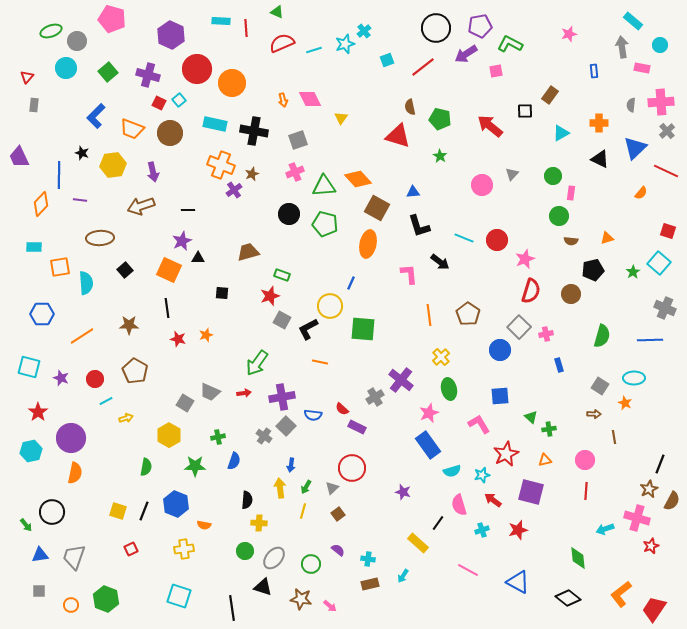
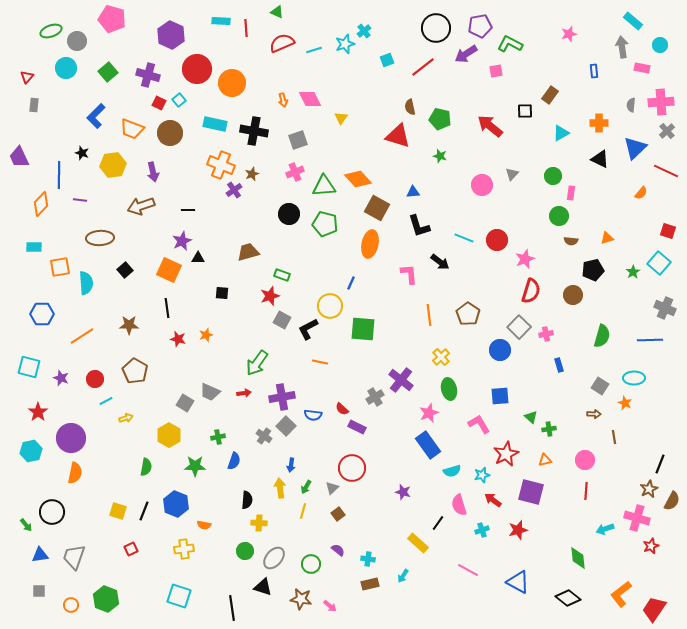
green star at (440, 156): rotated 16 degrees counterclockwise
orange ellipse at (368, 244): moved 2 px right
brown circle at (571, 294): moved 2 px right, 1 px down
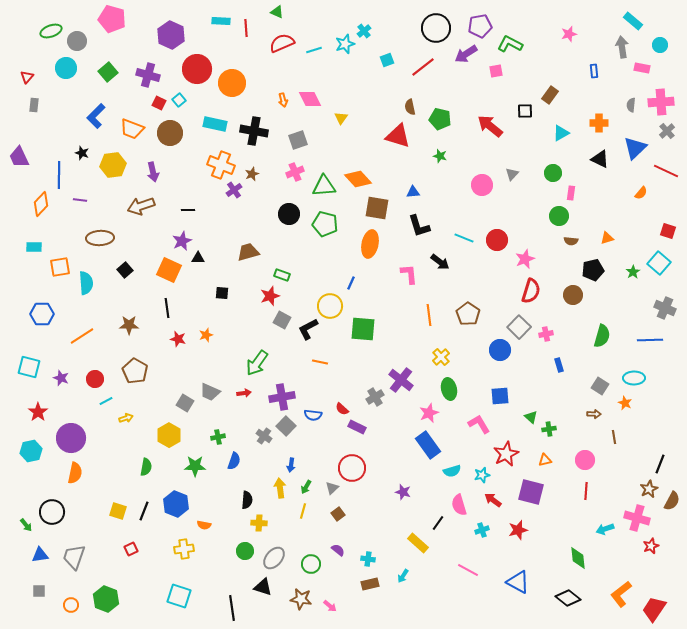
green circle at (553, 176): moved 3 px up
brown square at (377, 208): rotated 20 degrees counterclockwise
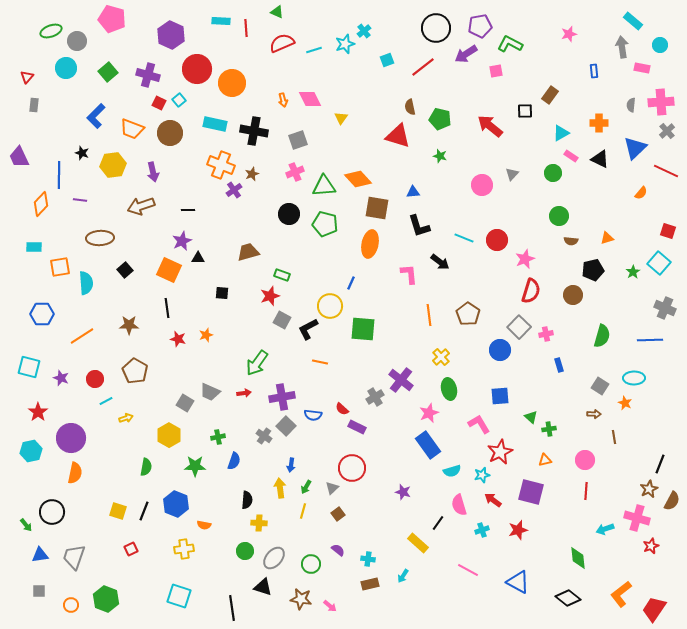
pink rectangle at (571, 193): moved 37 px up; rotated 64 degrees counterclockwise
red star at (506, 454): moved 6 px left, 2 px up
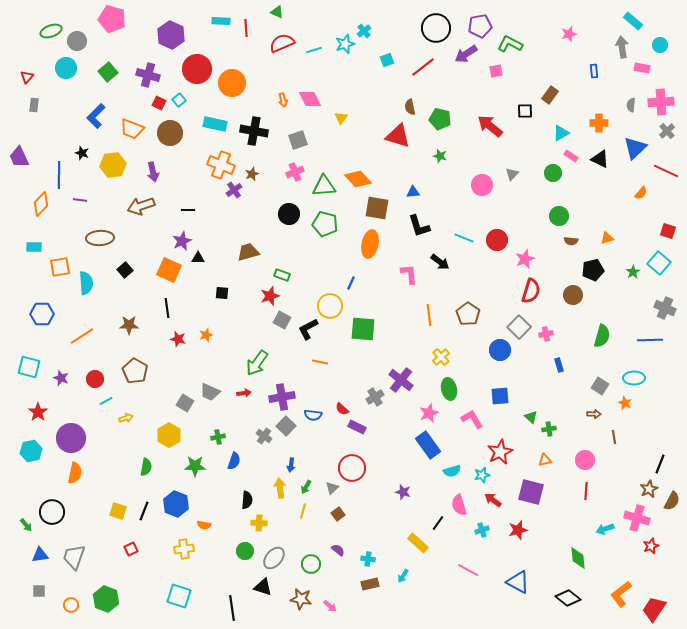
pink L-shape at (479, 424): moved 7 px left, 5 px up
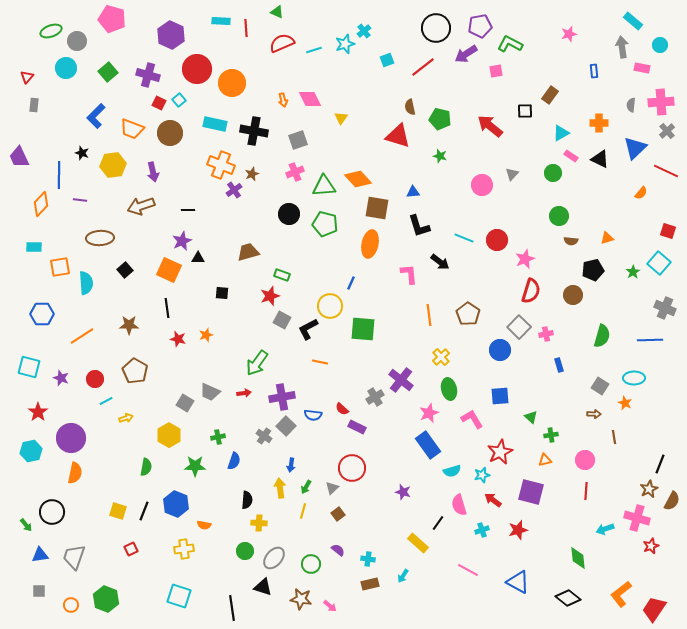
green cross at (549, 429): moved 2 px right, 6 px down
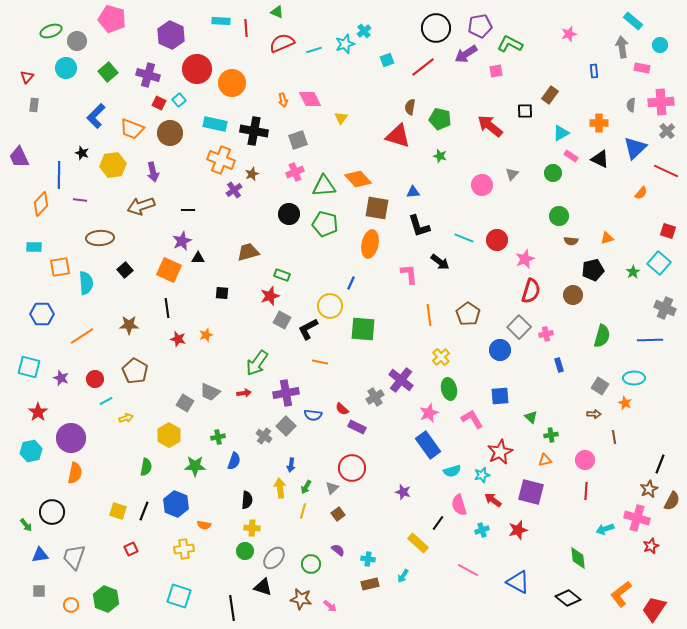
brown semicircle at (410, 107): rotated 21 degrees clockwise
orange cross at (221, 165): moved 5 px up
purple cross at (282, 397): moved 4 px right, 4 px up
yellow cross at (259, 523): moved 7 px left, 5 px down
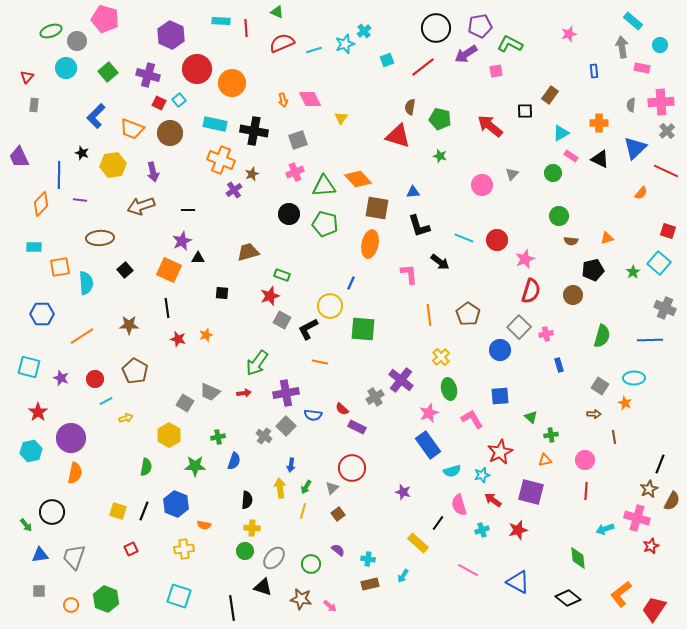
pink pentagon at (112, 19): moved 7 px left
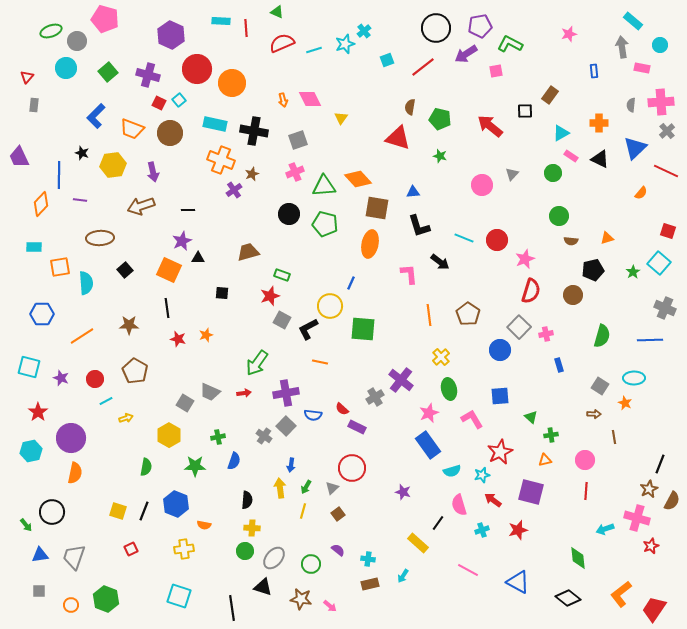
red triangle at (398, 136): moved 2 px down
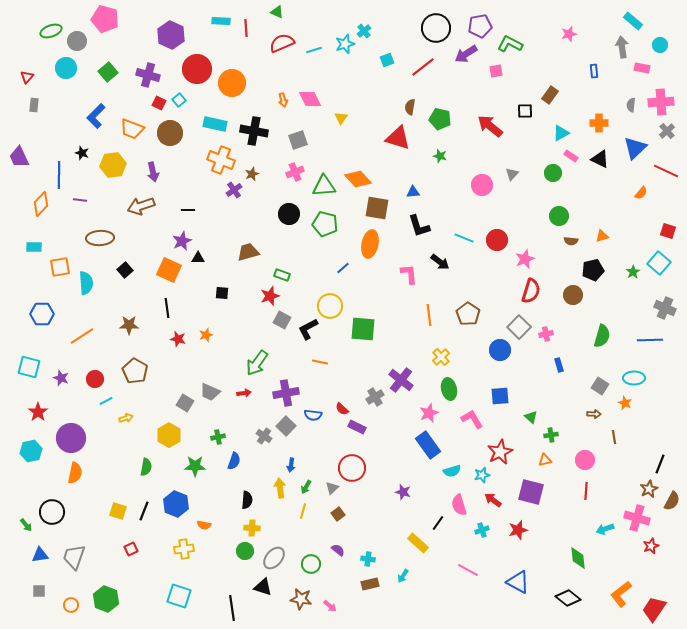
orange triangle at (607, 238): moved 5 px left, 2 px up
blue line at (351, 283): moved 8 px left, 15 px up; rotated 24 degrees clockwise
